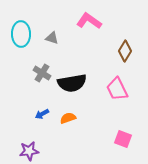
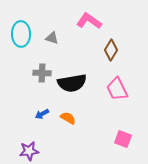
brown diamond: moved 14 px left, 1 px up
gray cross: rotated 30 degrees counterclockwise
orange semicircle: rotated 49 degrees clockwise
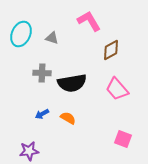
pink L-shape: rotated 25 degrees clockwise
cyan ellipse: rotated 25 degrees clockwise
brown diamond: rotated 30 degrees clockwise
pink trapezoid: rotated 15 degrees counterclockwise
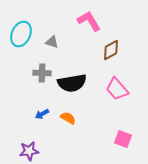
gray triangle: moved 4 px down
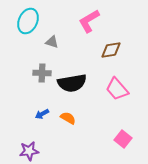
pink L-shape: rotated 90 degrees counterclockwise
cyan ellipse: moved 7 px right, 13 px up
brown diamond: rotated 20 degrees clockwise
pink square: rotated 18 degrees clockwise
